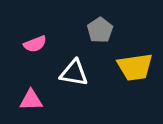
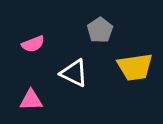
pink semicircle: moved 2 px left
white triangle: rotated 16 degrees clockwise
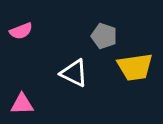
gray pentagon: moved 4 px right, 6 px down; rotated 20 degrees counterclockwise
pink semicircle: moved 12 px left, 13 px up
pink triangle: moved 9 px left, 4 px down
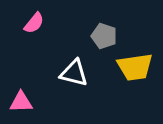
pink semicircle: moved 13 px right, 8 px up; rotated 30 degrees counterclockwise
white triangle: rotated 12 degrees counterclockwise
pink triangle: moved 1 px left, 2 px up
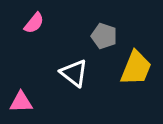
yellow trapezoid: moved 1 px right, 1 px down; rotated 60 degrees counterclockwise
white triangle: rotated 24 degrees clockwise
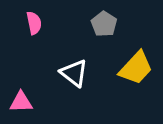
pink semicircle: rotated 50 degrees counterclockwise
gray pentagon: moved 12 px up; rotated 15 degrees clockwise
yellow trapezoid: rotated 21 degrees clockwise
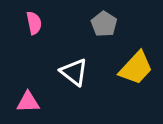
white triangle: moved 1 px up
pink triangle: moved 7 px right
